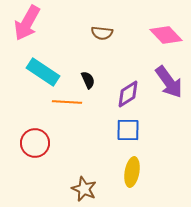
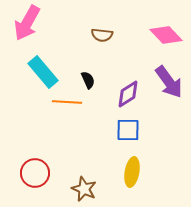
brown semicircle: moved 2 px down
cyan rectangle: rotated 16 degrees clockwise
red circle: moved 30 px down
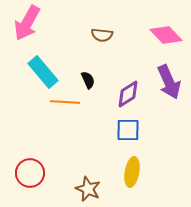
purple arrow: rotated 12 degrees clockwise
orange line: moved 2 px left
red circle: moved 5 px left
brown star: moved 4 px right
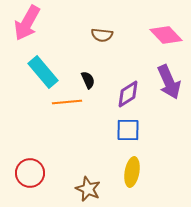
orange line: moved 2 px right; rotated 8 degrees counterclockwise
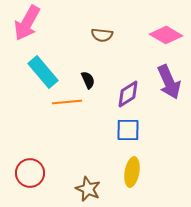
pink diamond: rotated 16 degrees counterclockwise
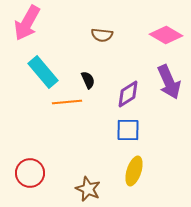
yellow ellipse: moved 2 px right, 1 px up; rotated 8 degrees clockwise
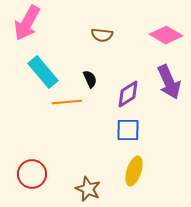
black semicircle: moved 2 px right, 1 px up
red circle: moved 2 px right, 1 px down
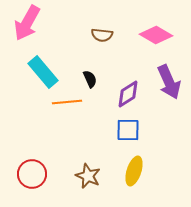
pink diamond: moved 10 px left
brown star: moved 13 px up
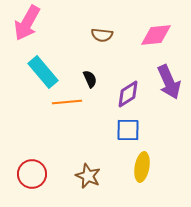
pink diamond: rotated 36 degrees counterclockwise
yellow ellipse: moved 8 px right, 4 px up; rotated 8 degrees counterclockwise
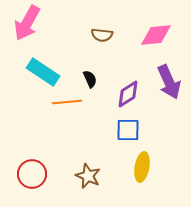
cyan rectangle: rotated 16 degrees counterclockwise
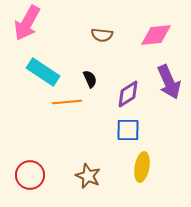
red circle: moved 2 px left, 1 px down
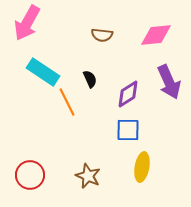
orange line: rotated 68 degrees clockwise
